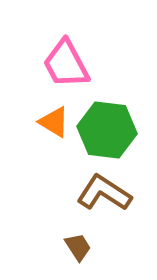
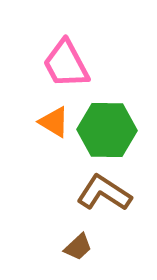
green hexagon: rotated 6 degrees counterclockwise
brown trapezoid: rotated 80 degrees clockwise
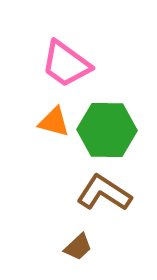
pink trapezoid: rotated 26 degrees counterclockwise
orange triangle: rotated 16 degrees counterclockwise
